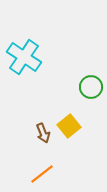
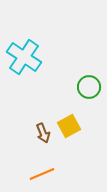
green circle: moved 2 px left
yellow square: rotated 10 degrees clockwise
orange line: rotated 15 degrees clockwise
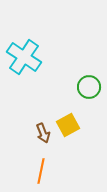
yellow square: moved 1 px left, 1 px up
orange line: moved 1 px left, 3 px up; rotated 55 degrees counterclockwise
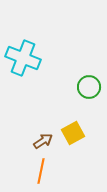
cyan cross: moved 1 px left, 1 px down; rotated 12 degrees counterclockwise
yellow square: moved 5 px right, 8 px down
brown arrow: moved 8 px down; rotated 102 degrees counterclockwise
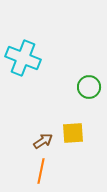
yellow square: rotated 25 degrees clockwise
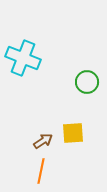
green circle: moved 2 px left, 5 px up
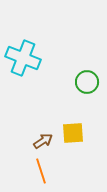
orange line: rotated 30 degrees counterclockwise
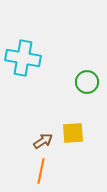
cyan cross: rotated 12 degrees counterclockwise
orange line: rotated 30 degrees clockwise
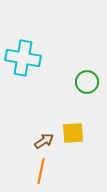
brown arrow: moved 1 px right
